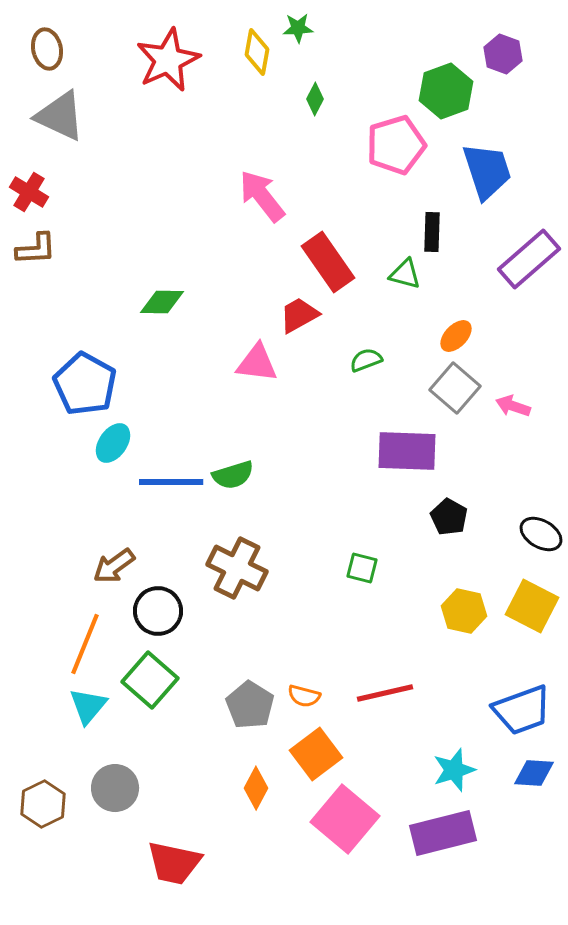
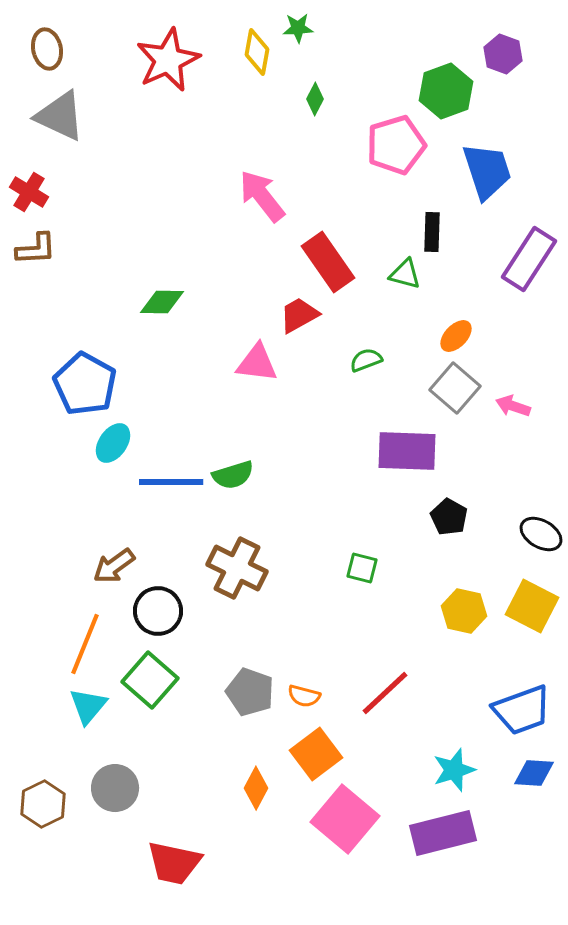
purple rectangle at (529, 259): rotated 16 degrees counterclockwise
red line at (385, 693): rotated 30 degrees counterclockwise
gray pentagon at (250, 705): moved 13 px up; rotated 12 degrees counterclockwise
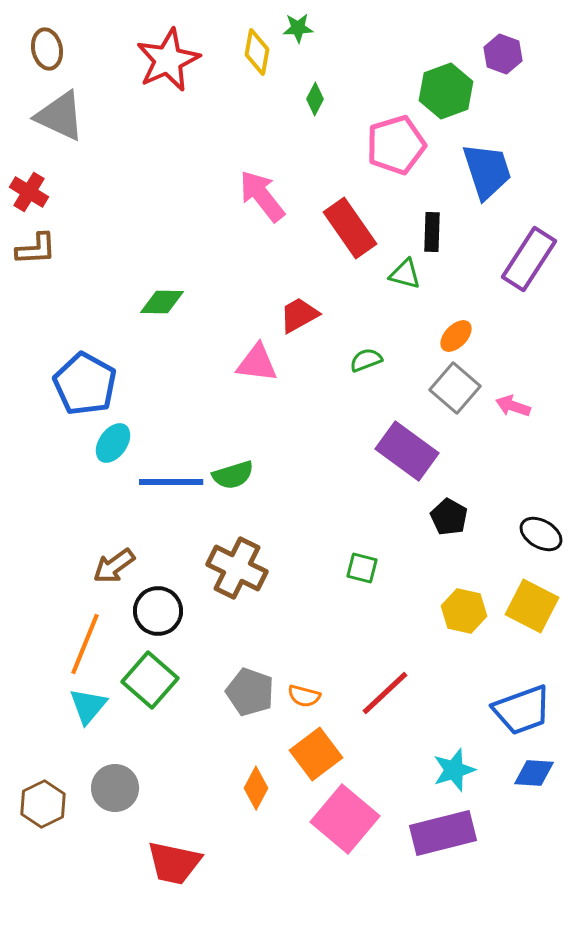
red rectangle at (328, 262): moved 22 px right, 34 px up
purple rectangle at (407, 451): rotated 34 degrees clockwise
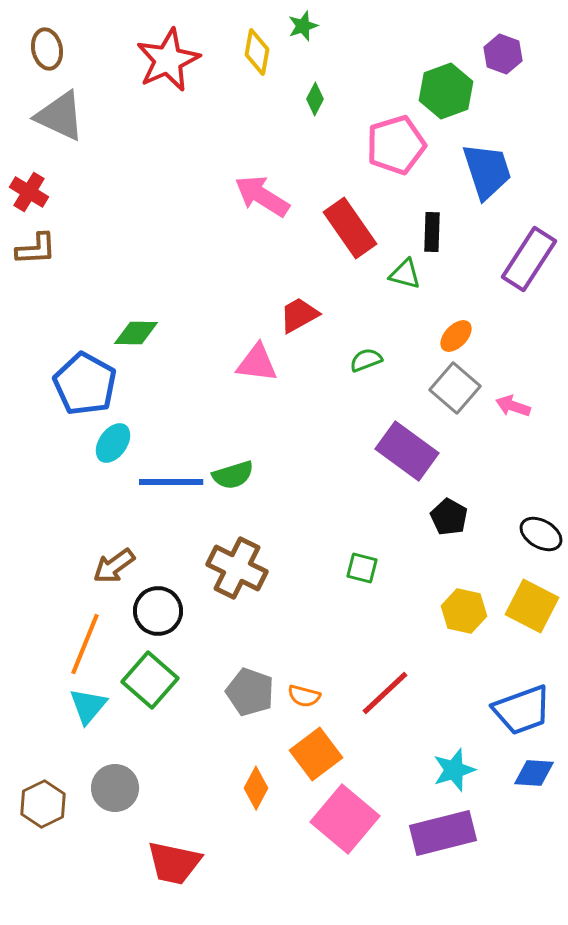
green star at (298, 28): moved 5 px right, 2 px up; rotated 16 degrees counterclockwise
pink arrow at (262, 196): rotated 20 degrees counterclockwise
green diamond at (162, 302): moved 26 px left, 31 px down
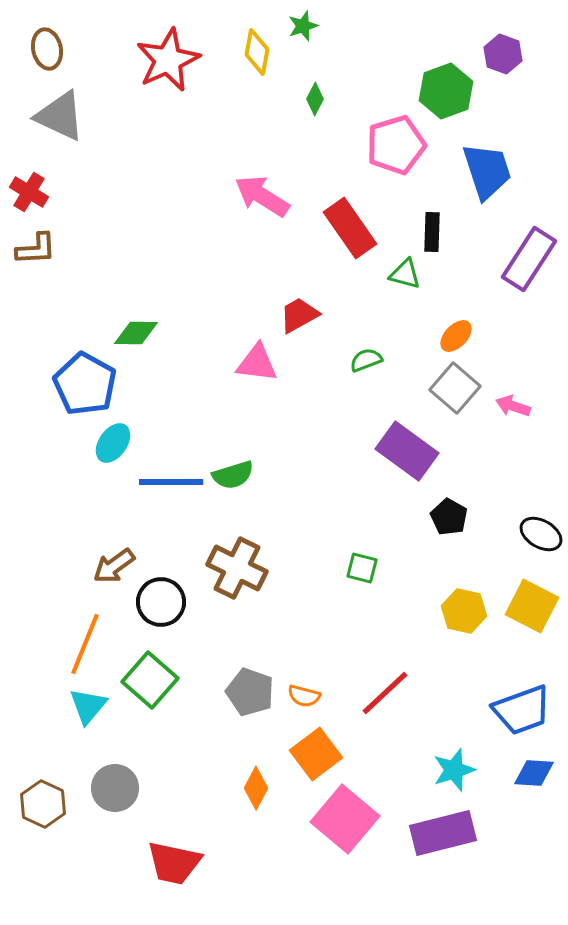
black circle at (158, 611): moved 3 px right, 9 px up
brown hexagon at (43, 804): rotated 9 degrees counterclockwise
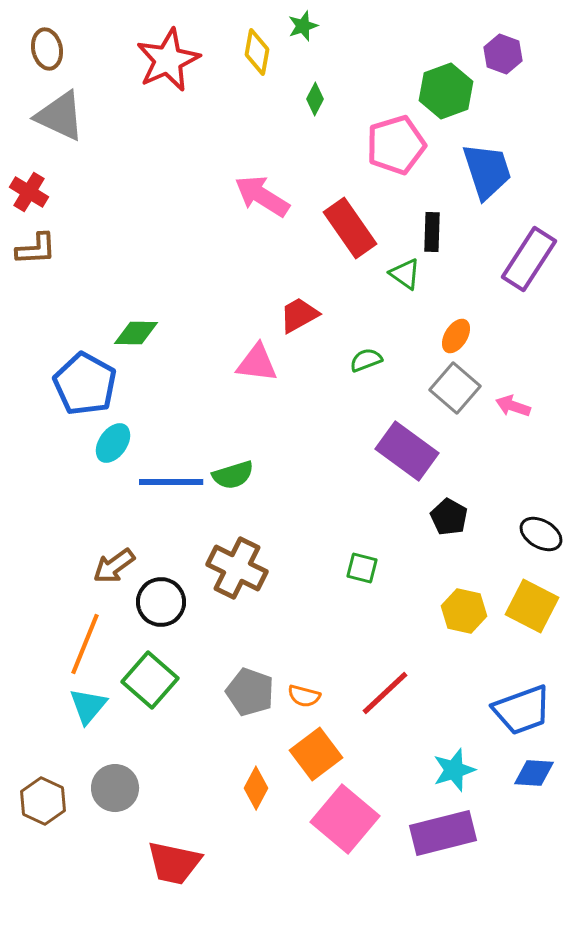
green triangle at (405, 274): rotated 20 degrees clockwise
orange ellipse at (456, 336): rotated 12 degrees counterclockwise
brown hexagon at (43, 804): moved 3 px up
